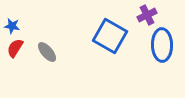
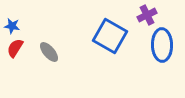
gray ellipse: moved 2 px right
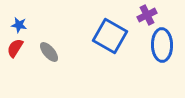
blue star: moved 7 px right, 1 px up
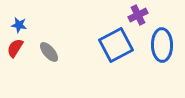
purple cross: moved 9 px left
blue square: moved 6 px right, 9 px down; rotated 32 degrees clockwise
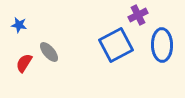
red semicircle: moved 9 px right, 15 px down
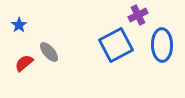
blue star: rotated 28 degrees clockwise
red semicircle: rotated 18 degrees clockwise
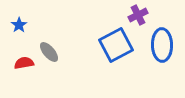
red semicircle: rotated 30 degrees clockwise
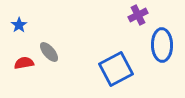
blue square: moved 24 px down
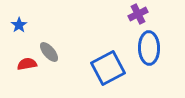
purple cross: moved 1 px up
blue ellipse: moved 13 px left, 3 px down
red semicircle: moved 3 px right, 1 px down
blue square: moved 8 px left, 1 px up
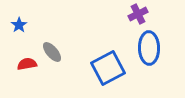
gray ellipse: moved 3 px right
